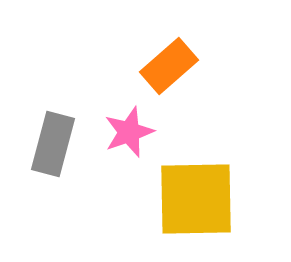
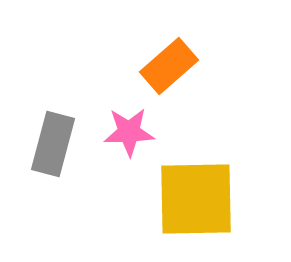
pink star: rotated 18 degrees clockwise
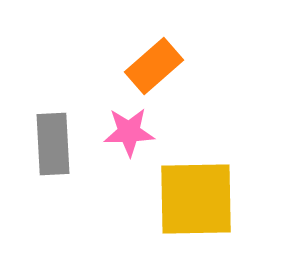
orange rectangle: moved 15 px left
gray rectangle: rotated 18 degrees counterclockwise
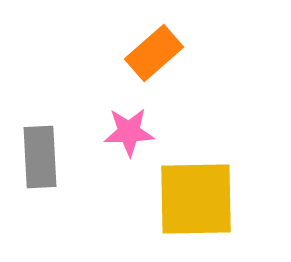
orange rectangle: moved 13 px up
gray rectangle: moved 13 px left, 13 px down
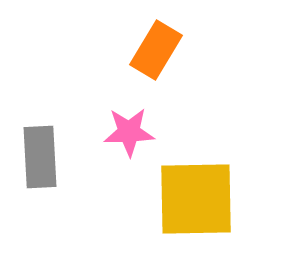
orange rectangle: moved 2 px right, 3 px up; rotated 18 degrees counterclockwise
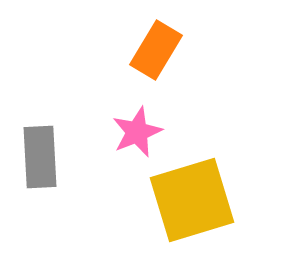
pink star: moved 8 px right; rotated 21 degrees counterclockwise
yellow square: moved 4 px left, 1 px down; rotated 16 degrees counterclockwise
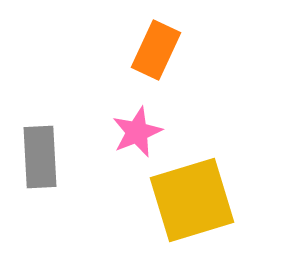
orange rectangle: rotated 6 degrees counterclockwise
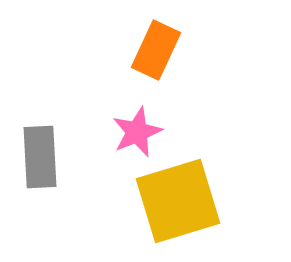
yellow square: moved 14 px left, 1 px down
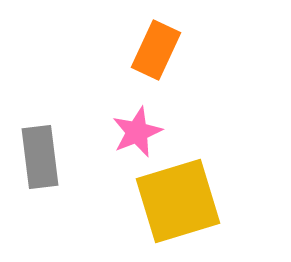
gray rectangle: rotated 4 degrees counterclockwise
